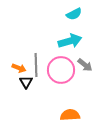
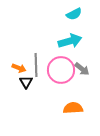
gray arrow: moved 3 px left, 4 px down
orange semicircle: moved 3 px right, 7 px up
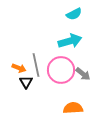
gray line: rotated 10 degrees counterclockwise
gray arrow: moved 1 px right, 5 px down
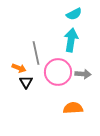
cyan arrow: moved 1 px right, 1 px up; rotated 65 degrees counterclockwise
gray line: moved 12 px up
pink circle: moved 3 px left, 2 px down
gray arrow: rotated 35 degrees counterclockwise
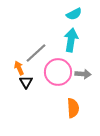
gray line: rotated 60 degrees clockwise
orange arrow: rotated 136 degrees counterclockwise
orange semicircle: rotated 90 degrees clockwise
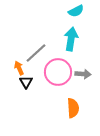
cyan semicircle: moved 2 px right, 3 px up
cyan arrow: moved 1 px up
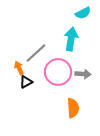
cyan semicircle: moved 7 px right, 2 px down
black triangle: rotated 32 degrees clockwise
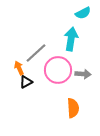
pink circle: moved 2 px up
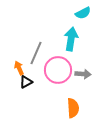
gray line: rotated 25 degrees counterclockwise
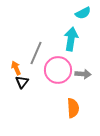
orange arrow: moved 3 px left
black triangle: moved 4 px left; rotated 24 degrees counterclockwise
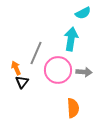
gray arrow: moved 1 px right, 2 px up
